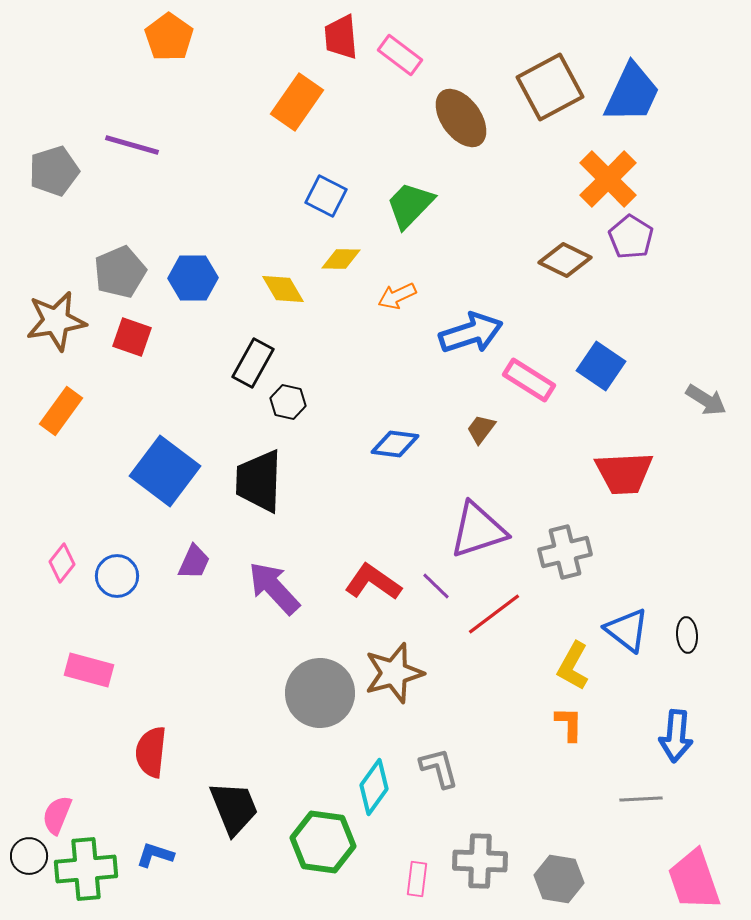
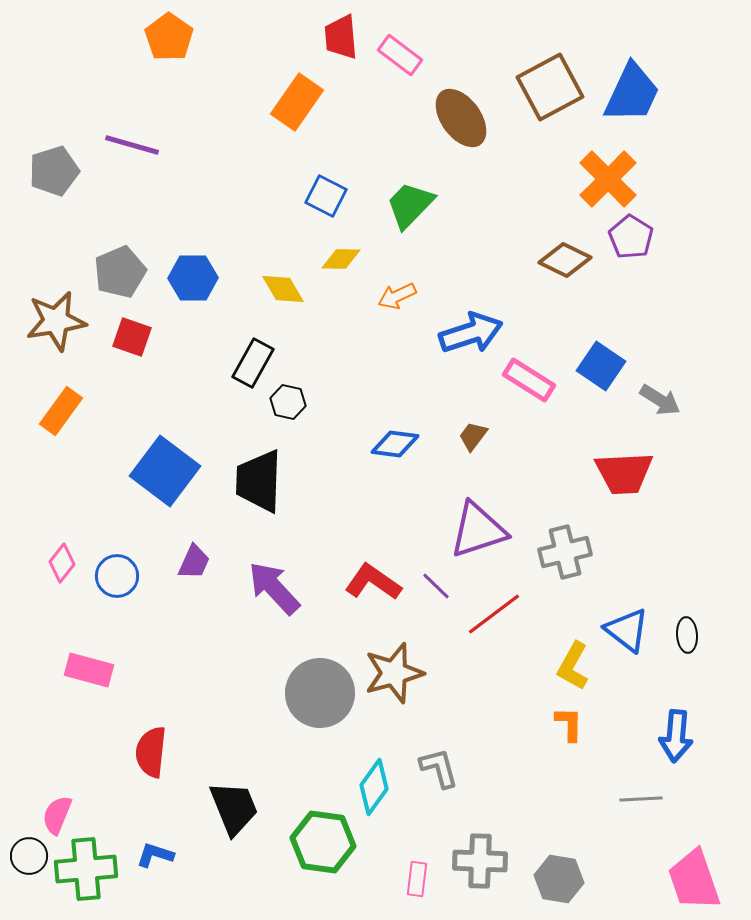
gray arrow at (706, 400): moved 46 px left
brown trapezoid at (481, 429): moved 8 px left, 7 px down
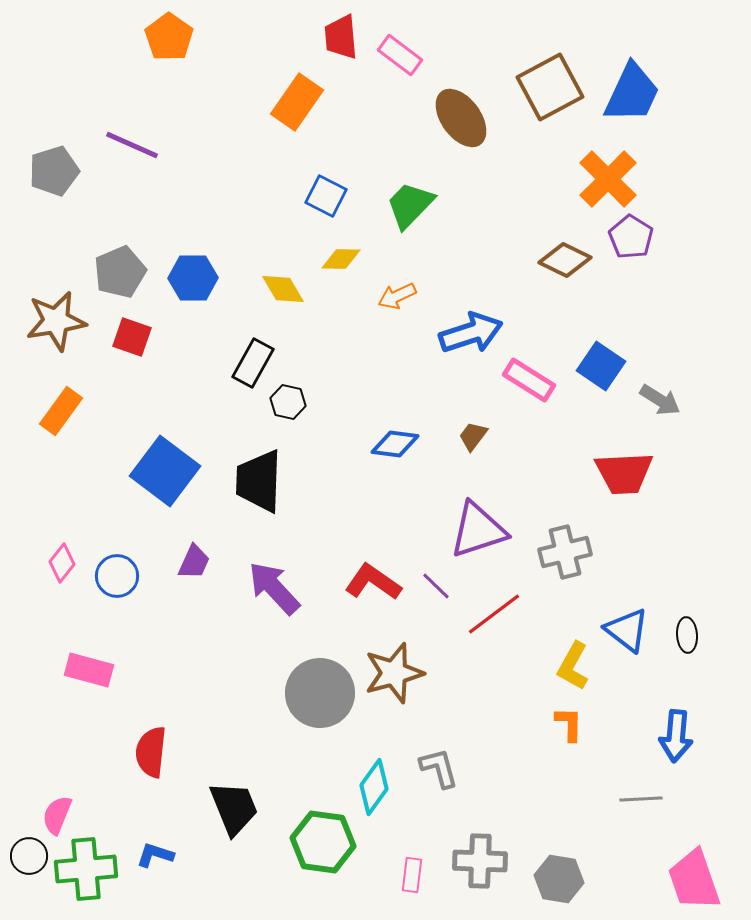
purple line at (132, 145): rotated 8 degrees clockwise
pink rectangle at (417, 879): moved 5 px left, 4 px up
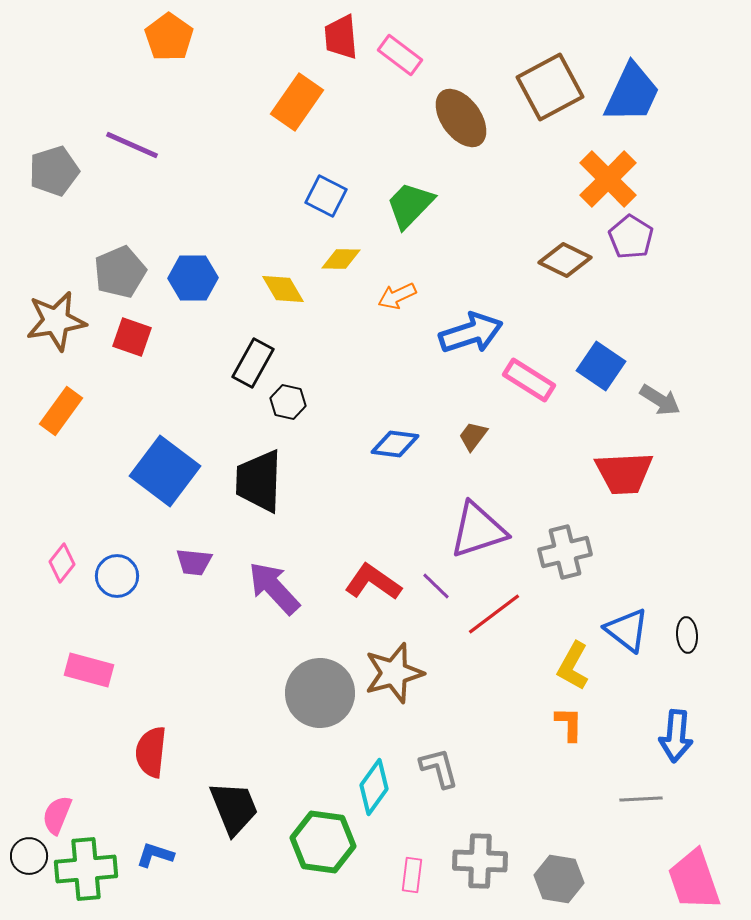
purple trapezoid at (194, 562): rotated 72 degrees clockwise
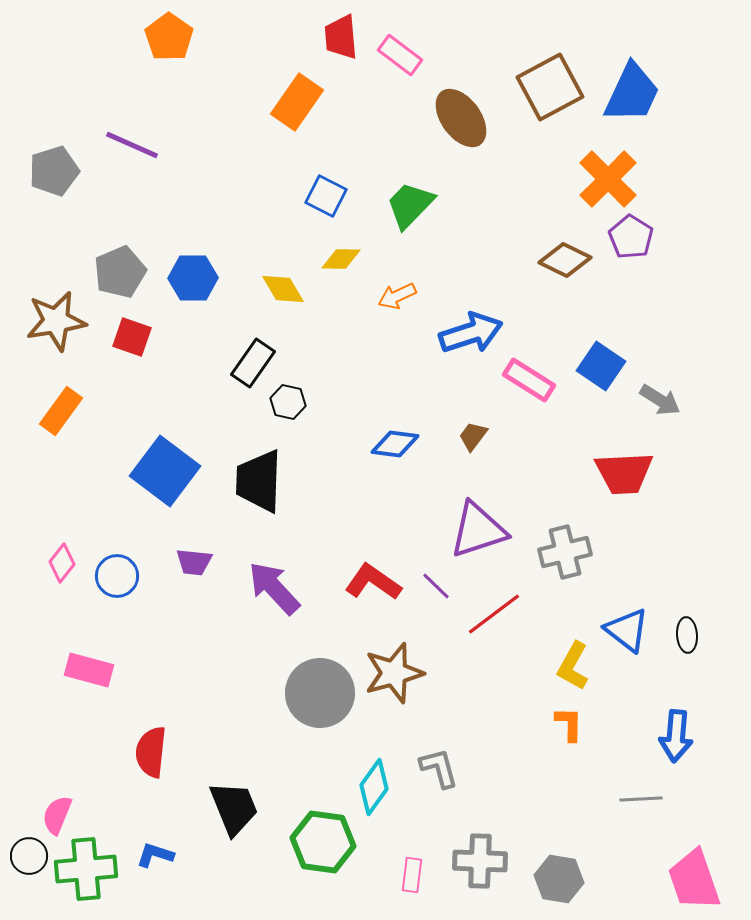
black rectangle at (253, 363): rotated 6 degrees clockwise
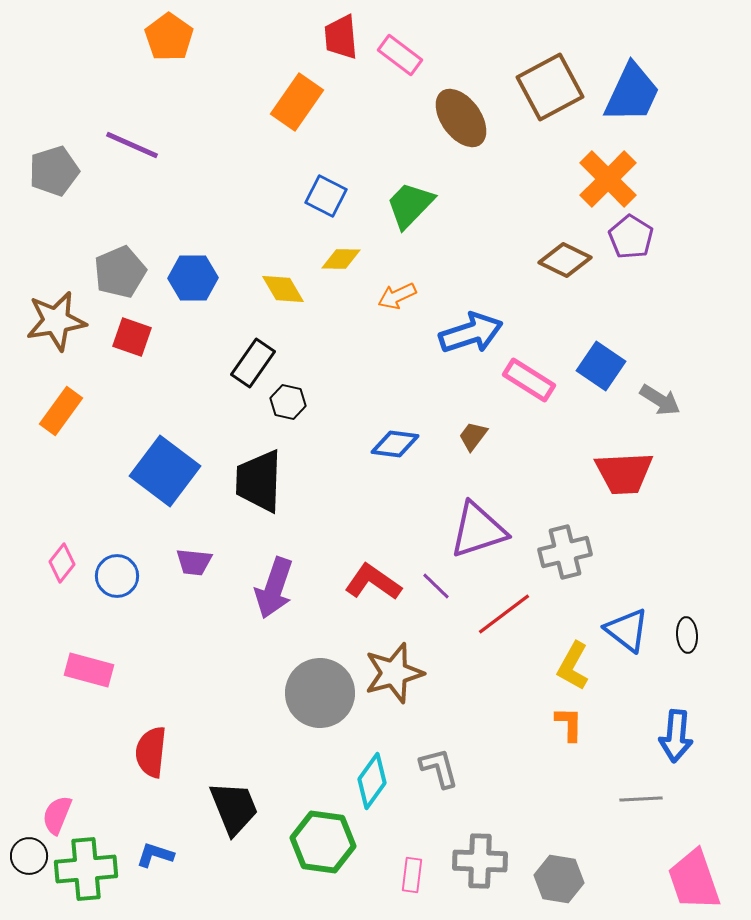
purple arrow at (274, 588): rotated 118 degrees counterclockwise
red line at (494, 614): moved 10 px right
cyan diamond at (374, 787): moved 2 px left, 6 px up
